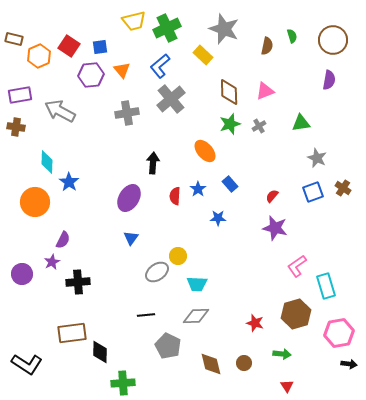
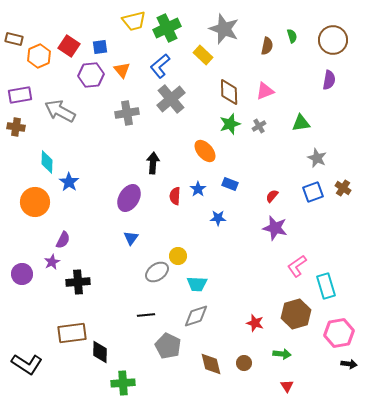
blue rectangle at (230, 184): rotated 28 degrees counterclockwise
gray diamond at (196, 316): rotated 16 degrees counterclockwise
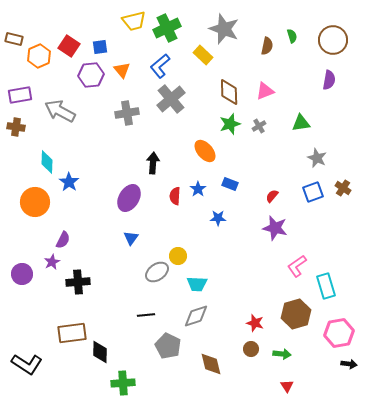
brown circle at (244, 363): moved 7 px right, 14 px up
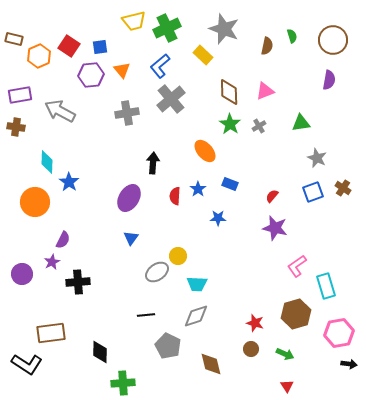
green star at (230, 124): rotated 20 degrees counterclockwise
brown rectangle at (72, 333): moved 21 px left
green arrow at (282, 354): moved 3 px right; rotated 18 degrees clockwise
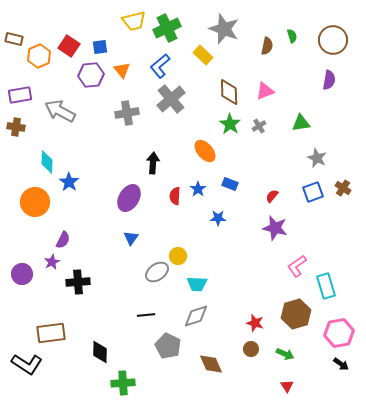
brown diamond at (211, 364): rotated 10 degrees counterclockwise
black arrow at (349, 364): moved 8 px left; rotated 28 degrees clockwise
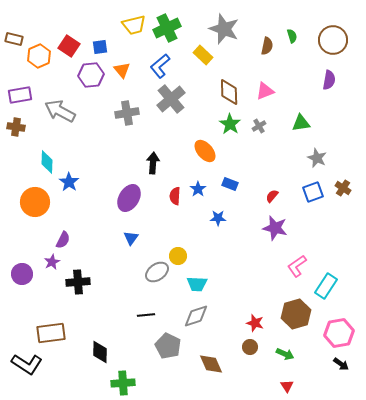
yellow trapezoid at (134, 21): moved 4 px down
cyan rectangle at (326, 286): rotated 50 degrees clockwise
brown circle at (251, 349): moved 1 px left, 2 px up
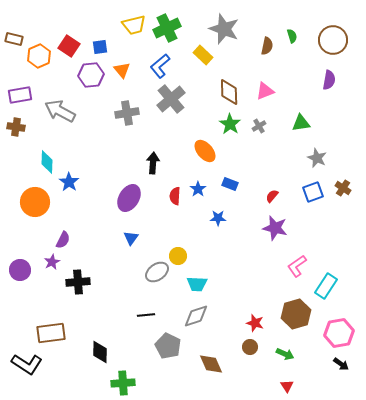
purple circle at (22, 274): moved 2 px left, 4 px up
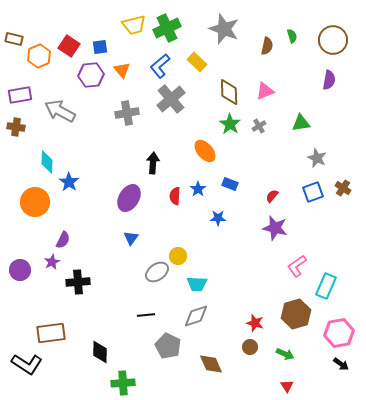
yellow rectangle at (203, 55): moved 6 px left, 7 px down
cyan rectangle at (326, 286): rotated 10 degrees counterclockwise
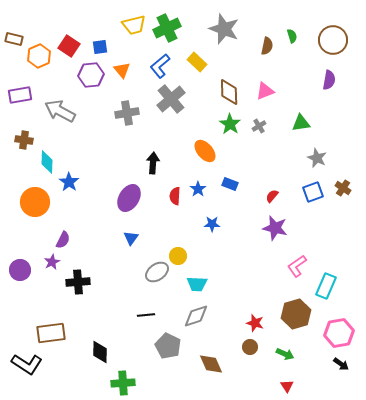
brown cross at (16, 127): moved 8 px right, 13 px down
blue star at (218, 218): moved 6 px left, 6 px down
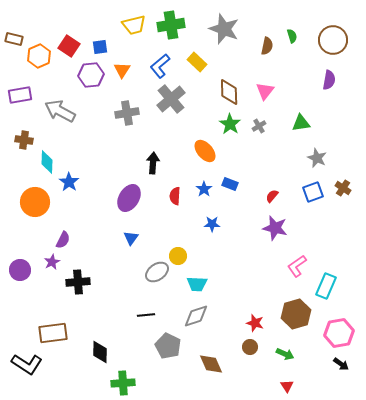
green cross at (167, 28): moved 4 px right, 3 px up; rotated 16 degrees clockwise
orange triangle at (122, 70): rotated 12 degrees clockwise
pink triangle at (265, 91): rotated 30 degrees counterclockwise
blue star at (198, 189): moved 6 px right
brown rectangle at (51, 333): moved 2 px right
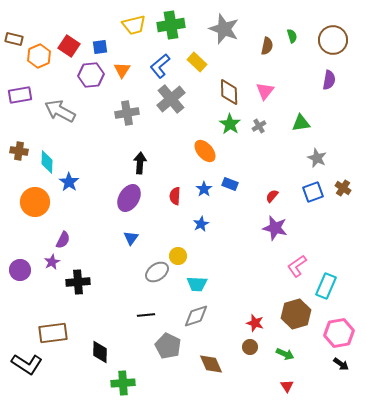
brown cross at (24, 140): moved 5 px left, 11 px down
black arrow at (153, 163): moved 13 px left
blue star at (212, 224): moved 11 px left; rotated 28 degrees counterclockwise
